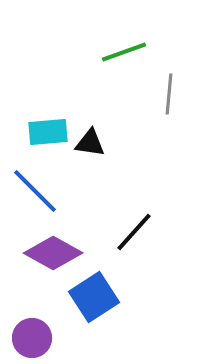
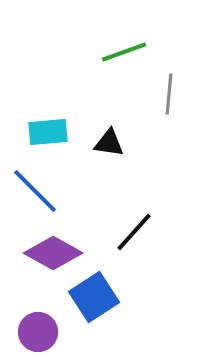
black triangle: moved 19 px right
purple circle: moved 6 px right, 6 px up
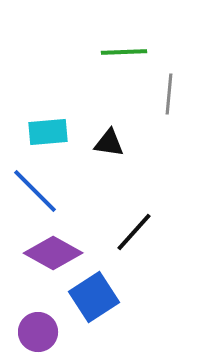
green line: rotated 18 degrees clockwise
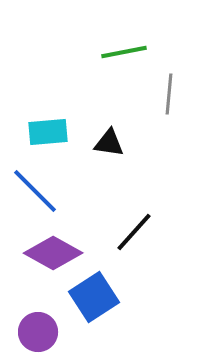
green line: rotated 9 degrees counterclockwise
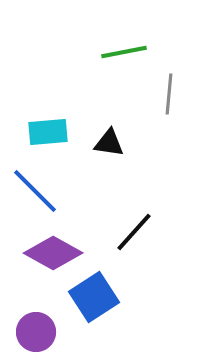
purple circle: moved 2 px left
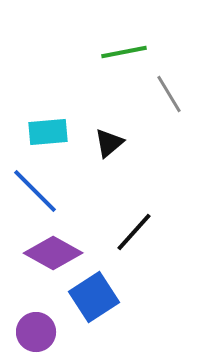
gray line: rotated 36 degrees counterclockwise
black triangle: rotated 48 degrees counterclockwise
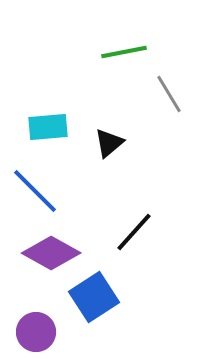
cyan rectangle: moved 5 px up
purple diamond: moved 2 px left
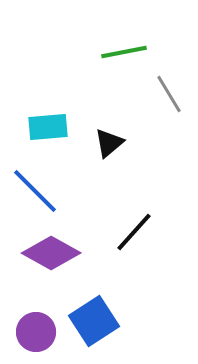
blue square: moved 24 px down
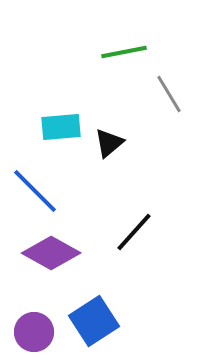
cyan rectangle: moved 13 px right
purple circle: moved 2 px left
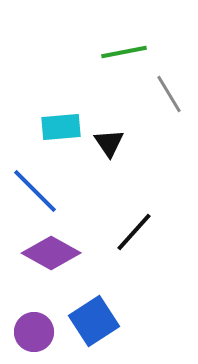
black triangle: rotated 24 degrees counterclockwise
